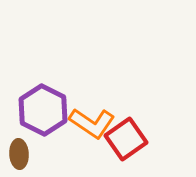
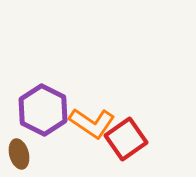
brown ellipse: rotated 12 degrees counterclockwise
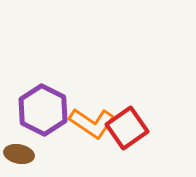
red square: moved 1 px right, 11 px up
brown ellipse: rotated 64 degrees counterclockwise
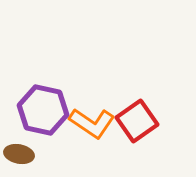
purple hexagon: rotated 15 degrees counterclockwise
red square: moved 10 px right, 7 px up
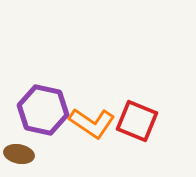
red square: rotated 33 degrees counterclockwise
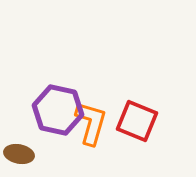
purple hexagon: moved 15 px right
orange L-shape: moved 1 px left; rotated 108 degrees counterclockwise
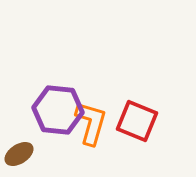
purple hexagon: rotated 6 degrees counterclockwise
brown ellipse: rotated 44 degrees counterclockwise
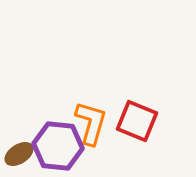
purple hexagon: moved 36 px down
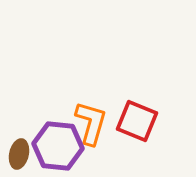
brown ellipse: rotated 44 degrees counterclockwise
